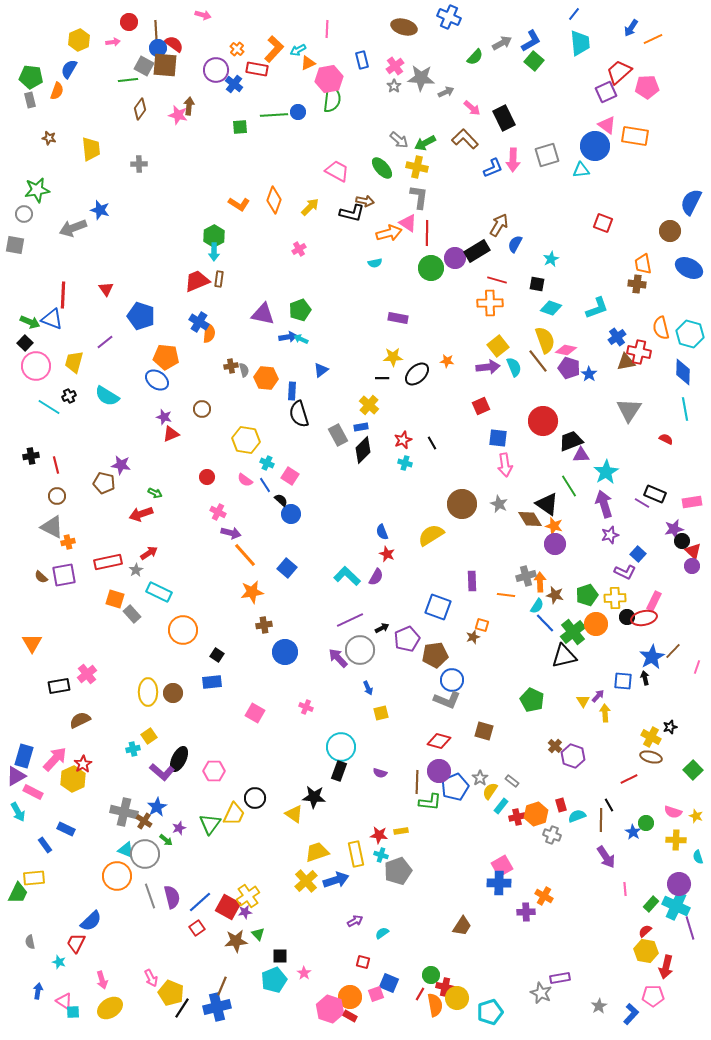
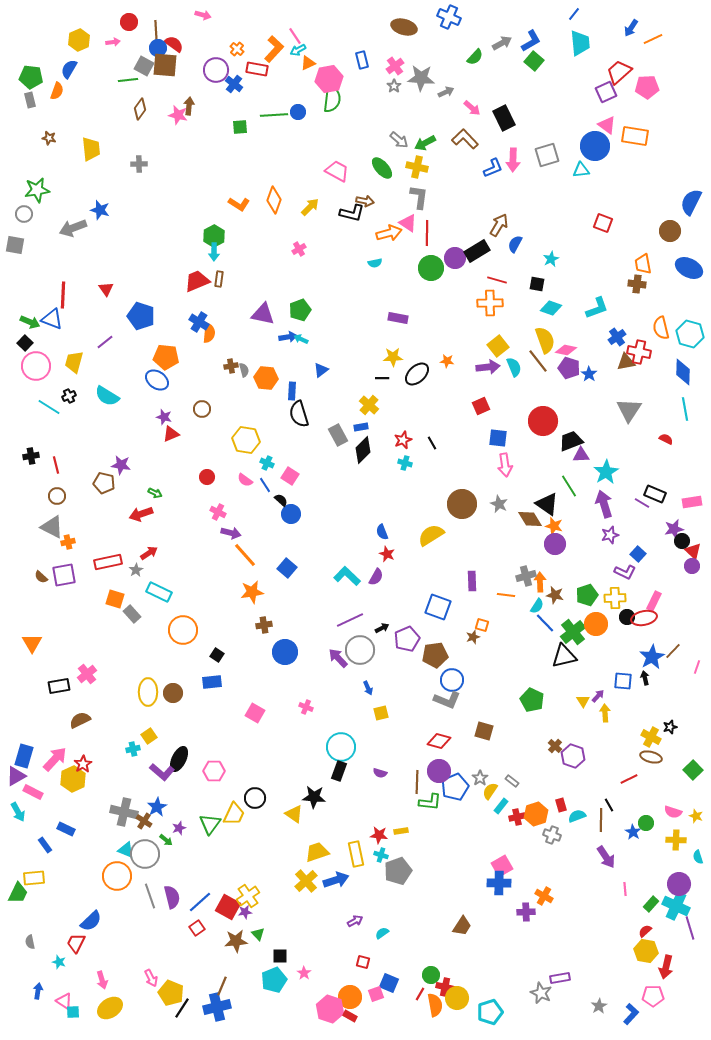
pink line at (327, 29): moved 32 px left, 7 px down; rotated 36 degrees counterclockwise
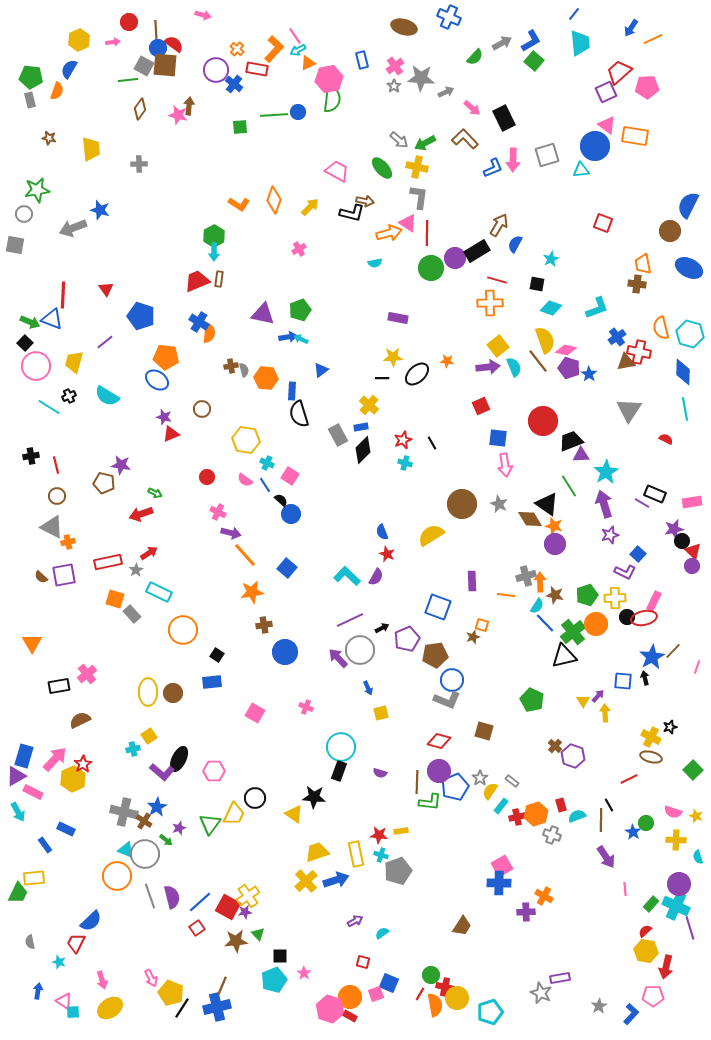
blue semicircle at (691, 202): moved 3 px left, 3 px down
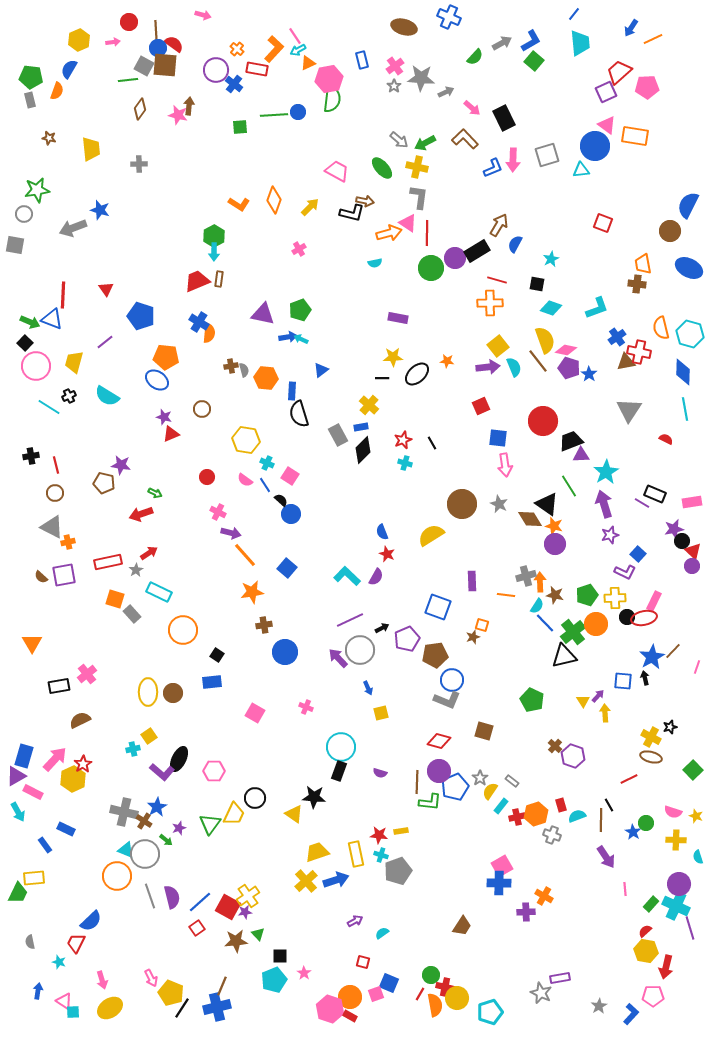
brown circle at (57, 496): moved 2 px left, 3 px up
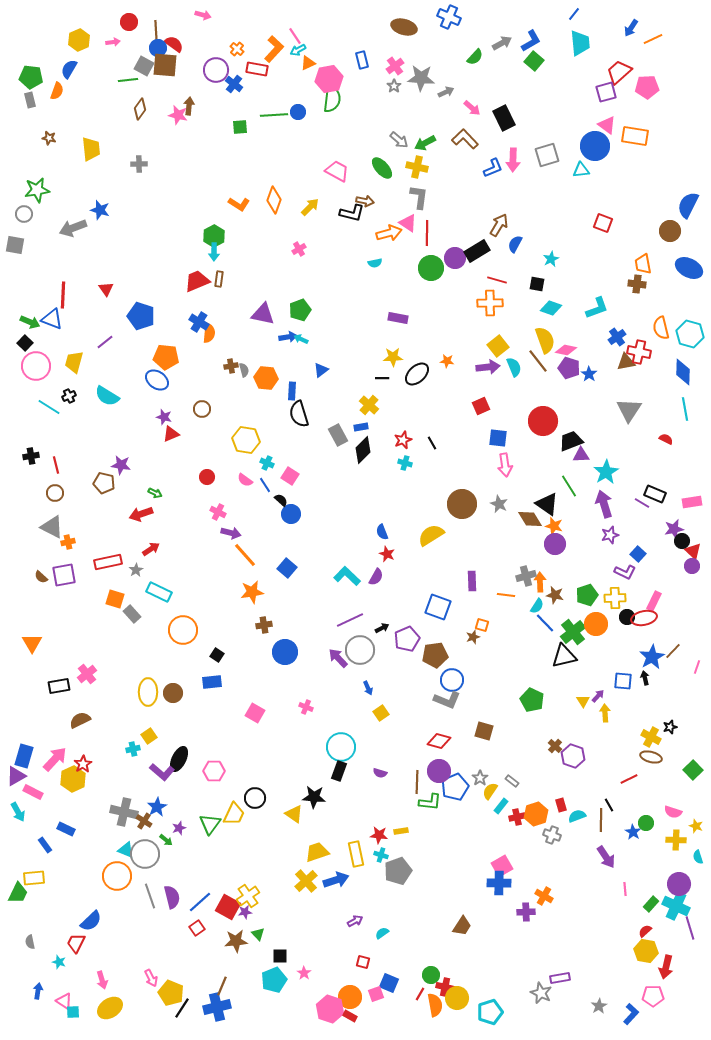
purple square at (606, 92): rotated 10 degrees clockwise
red arrow at (149, 553): moved 2 px right, 4 px up
yellow square at (381, 713): rotated 21 degrees counterclockwise
yellow star at (696, 816): moved 10 px down
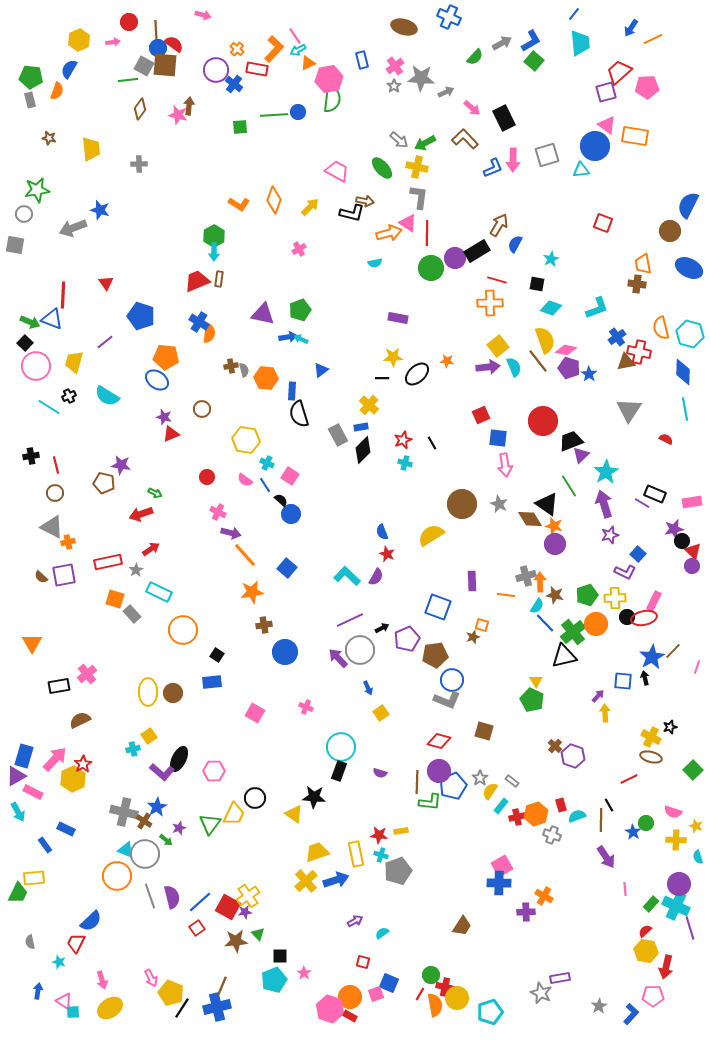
red triangle at (106, 289): moved 6 px up
red square at (481, 406): moved 9 px down
purple triangle at (581, 455): rotated 42 degrees counterclockwise
yellow triangle at (583, 701): moved 47 px left, 20 px up
blue pentagon at (455, 787): moved 2 px left, 1 px up
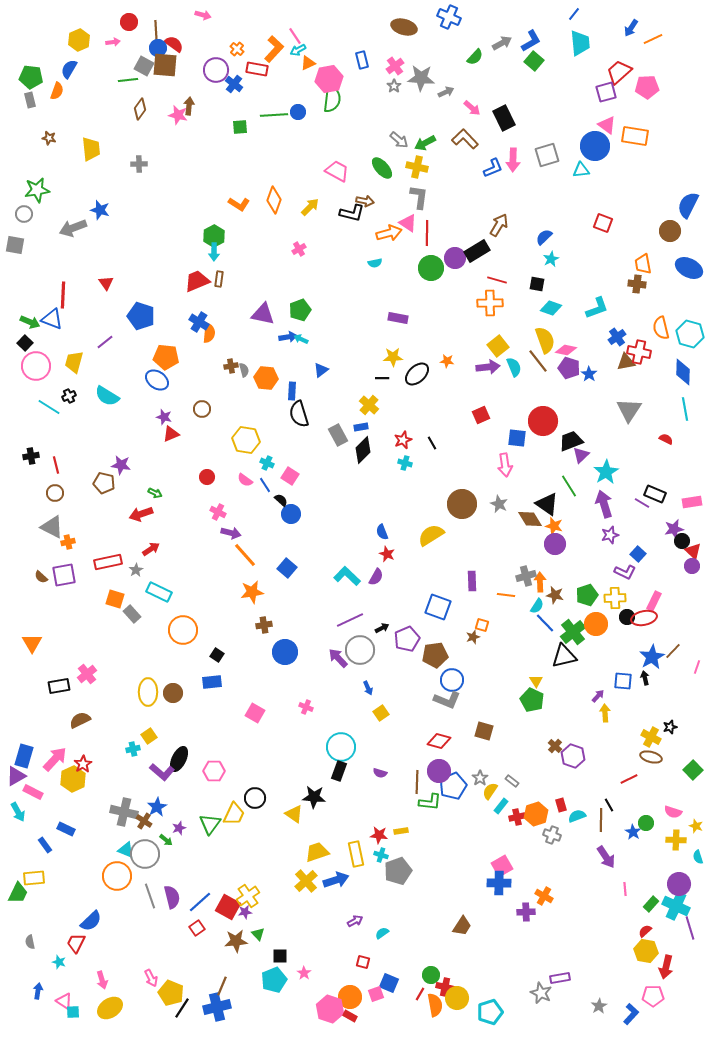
blue semicircle at (515, 244): moved 29 px right, 7 px up; rotated 18 degrees clockwise
blue square at (498, 438): moved 19 px right
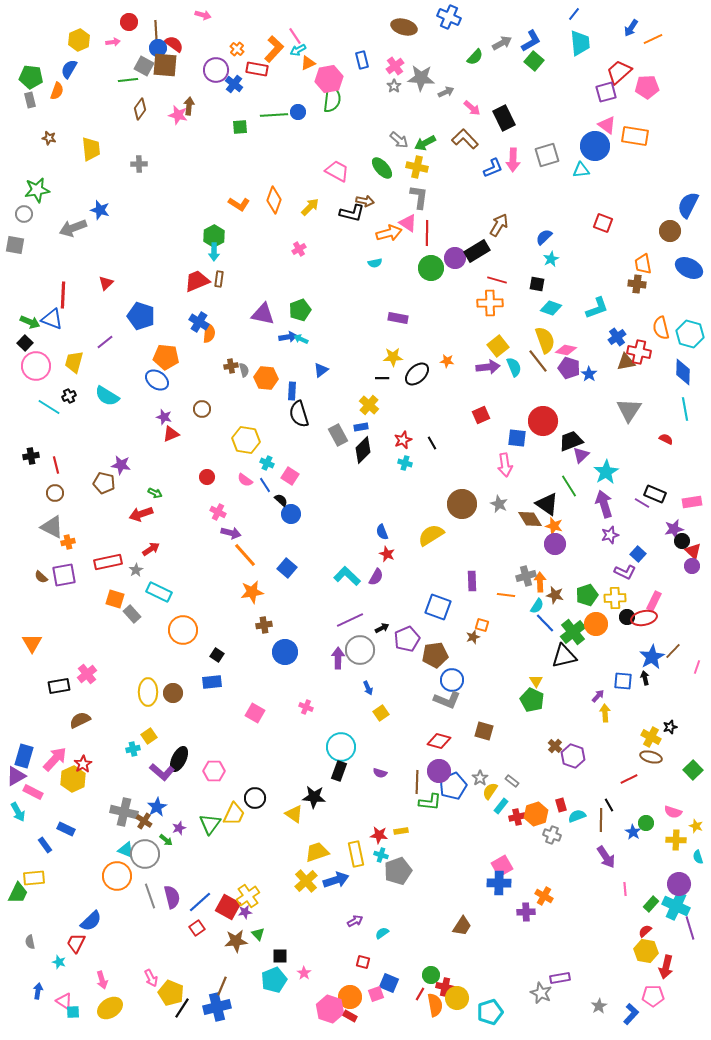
red triangle at (106, 283): rotated 21 degrees clockwise
purple arrow at (338, 658): rotated 45 degrees clockwise
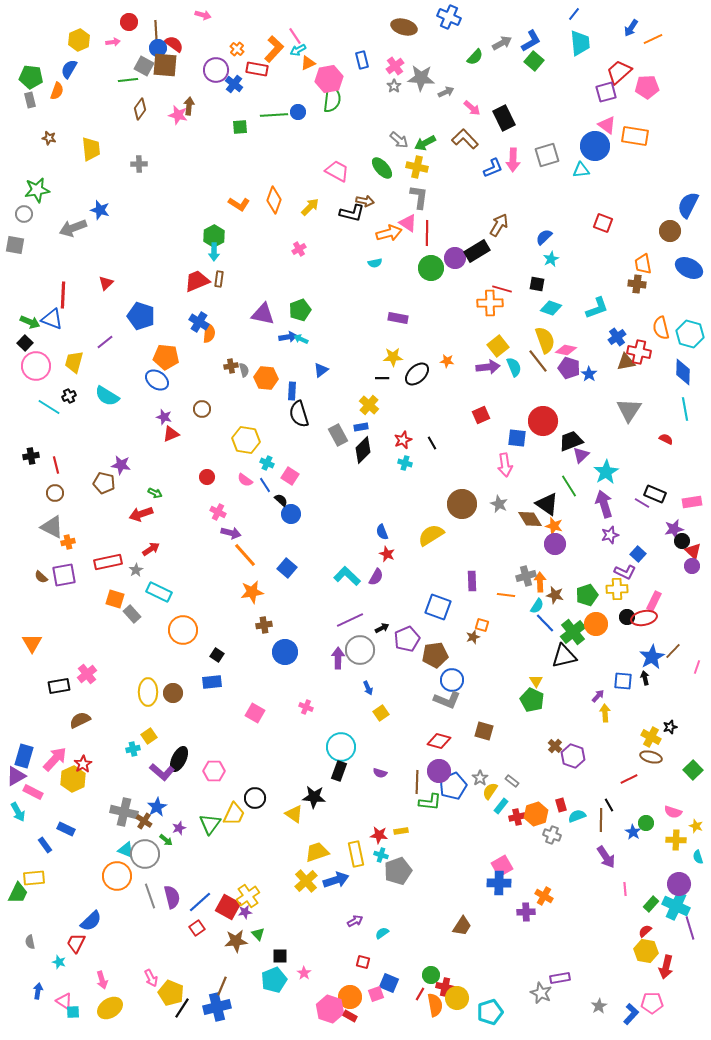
red line at (497, 280): moved 5 px right, 9 px down
yellow cross at (615, 598): moved 2 px right, 9 px up
pink pentagon at (653, 996): moved 1 px left, 7 px down
